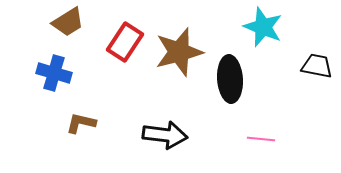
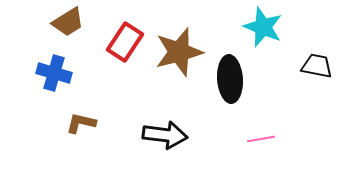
pink line: rotated 16 degrees counterclockwise
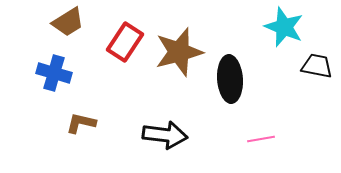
cyan star: moved 21 px right
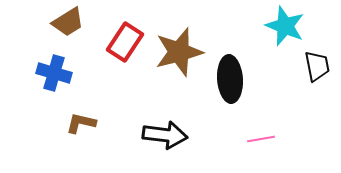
cyan star: moved 1 px right, 1 px up
black trapezoid: rotated 68 degrees clockwise
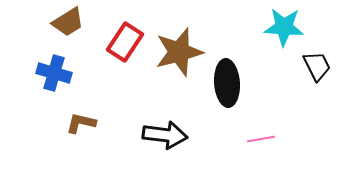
cyan star: moved 1 px left, 1 px down; rotated 18 degrees counterclockwise
black trapezoid: rotated 16 degrees counterclockwise
black ellipse: moved 3 px left, 4 px down
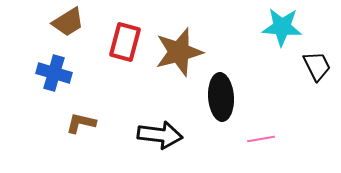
cyan star: moved 2 px left
red rectangle: rotated 18 degrees counterclockwise
black ellipse: moved 6 px left, 14 px down
black arrow: moved 5 px left
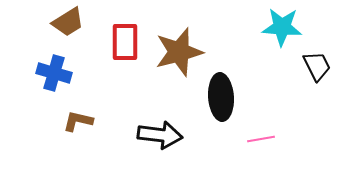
red rectangle: rotated 15 degrees counterclockwise
brown L-shape: moved 3 px left, 2 px up
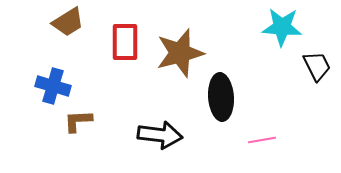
brown star: moved 1 px right, 1 px down
blue cross: moved 1 px left, 13 px down
brown L-shape: rotated 16 degrees counterclockwise
pink line: moved 1 px right, 1 px down
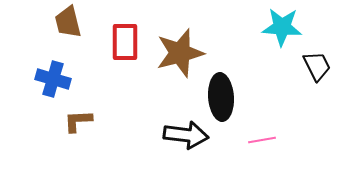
brown trapezoid: rotated 108 degrees clockwise
blue cross: moved 7 px up
black arrow: moved 26 px right
